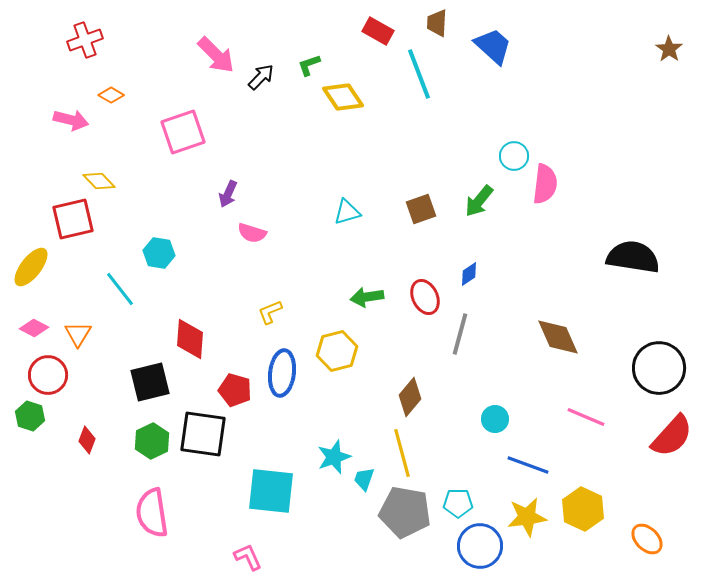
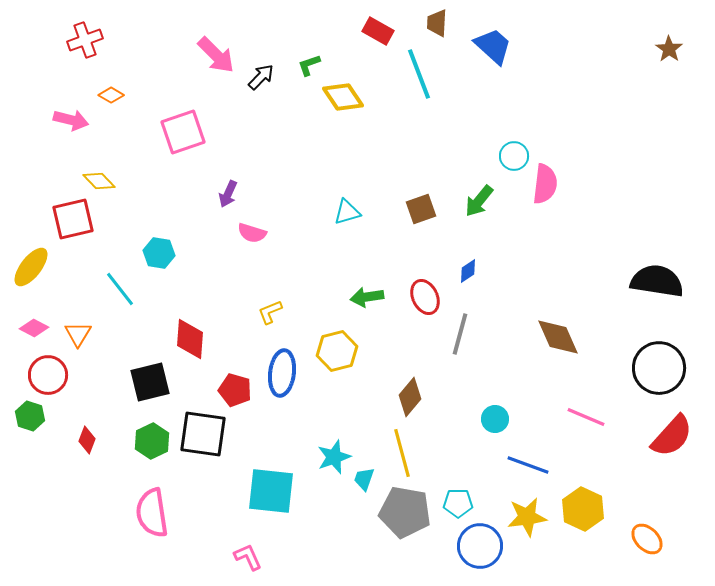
black semicircle at (633, 257): moved 24 px right, 24 px down
blue diamond at (469, 274): moved 1 px left, 3 px up
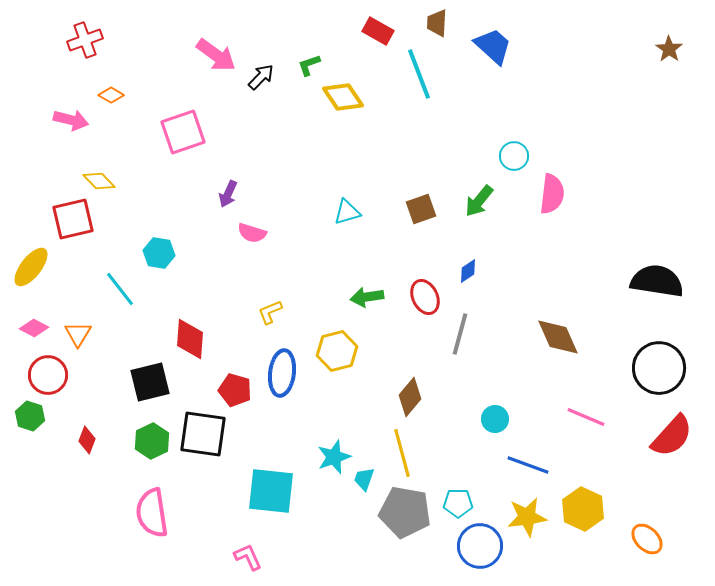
pink arrow at (216, 55): rotated 9 degrees counterclockwise
pink semicircle at (545, 184): moved 7 px right, 10 px down
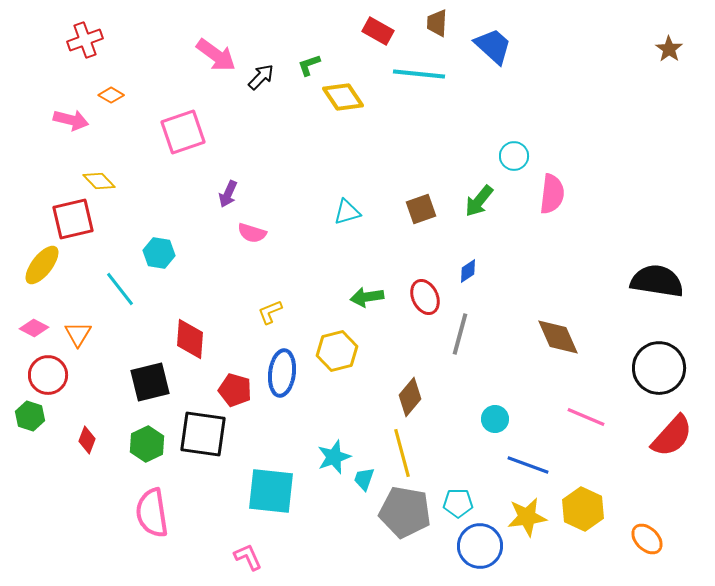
cyan line at (419, 74): rotated 63 degrees counterclockwise
yellow ellipse at (31, 267): moved 11 px right, 2 px up
green hexagon at (152, 441): moved 5 px left, 3 px down
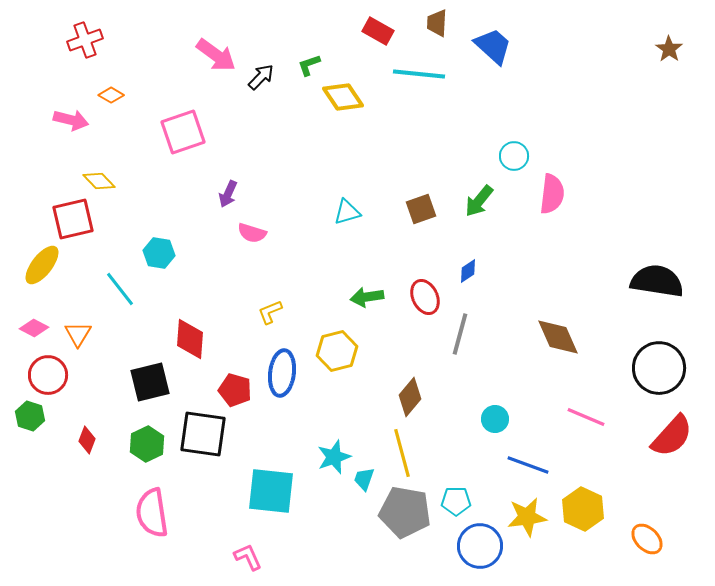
cyan pentagon at (458, 503): moved 2 px left, 2 px up
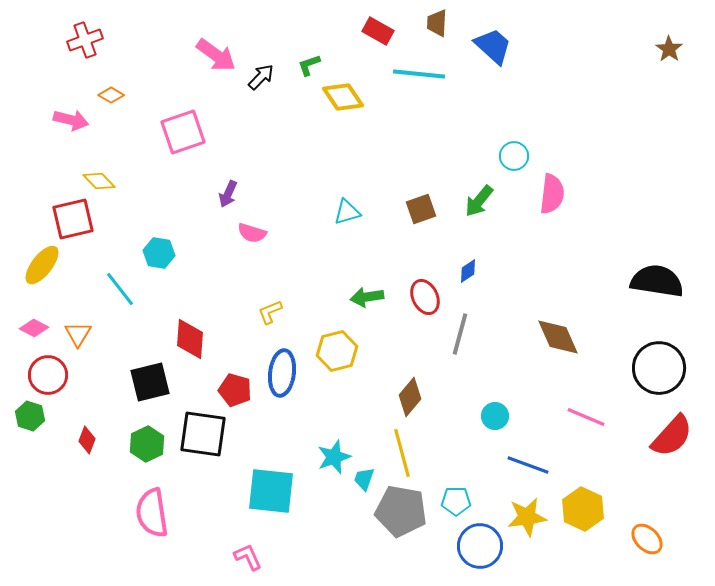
cyan circle at (495, 419): moved 3 px up
gray pentagon at (405, 512): moved 4 px left, 1 px up
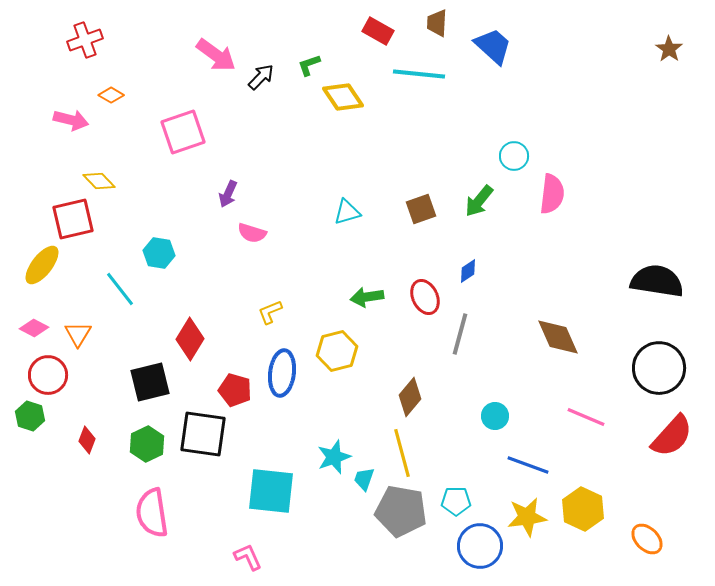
red diamond at (190, 339): rotated 27 degrees clockwise
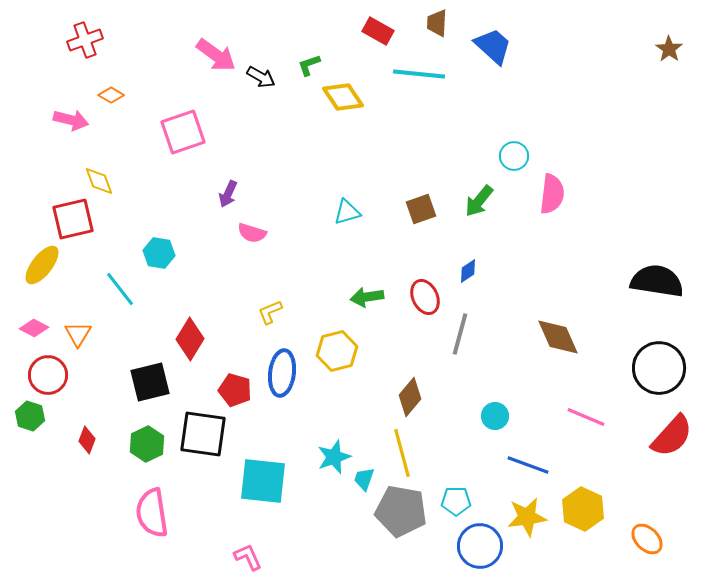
black arrow at (261, 77): rotated 76 degrees clockwise
yellow diamond at (99, 181): rotated 24 degrees clockwise
cyan square at (271, 491): moved 8 px left, 10 px up
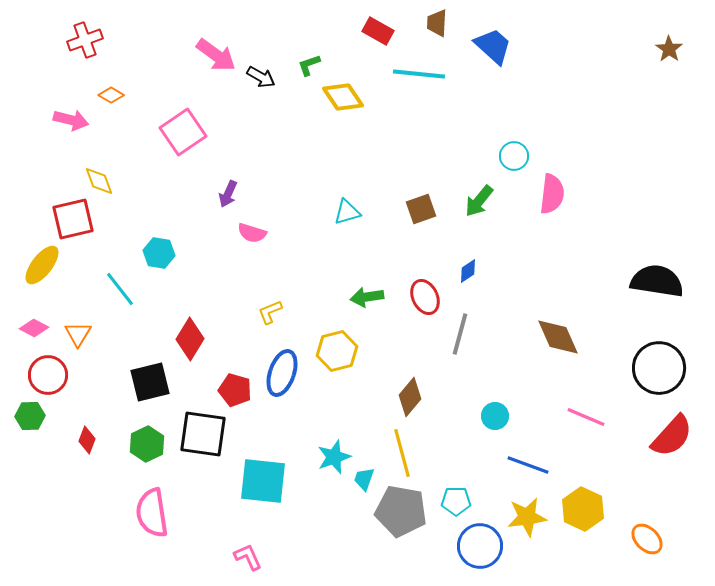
pink square at (183, 132): rotated 15 degrees counterclockwise
blue ellipse at (282, 373): rotated 12 degrees clockwise
green hexagon at (30, 416): rotated 20 degrees counterclockwise
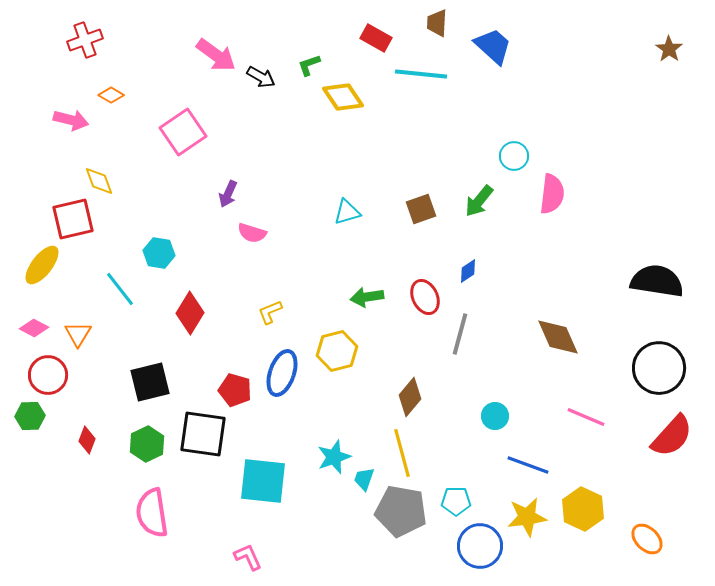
red rectangle at (378, 31): moved 2 px left, 7 px down
cyan line at (419, 74): moved 2 px right
red diamond at (190, 339): moved 26 px up
